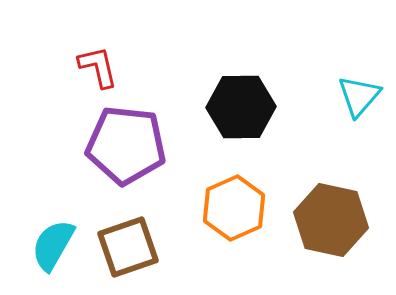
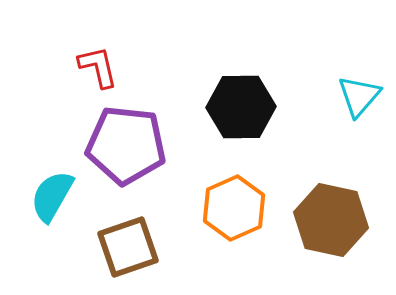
cyan semicircle: moved 1 px left, 49 px up
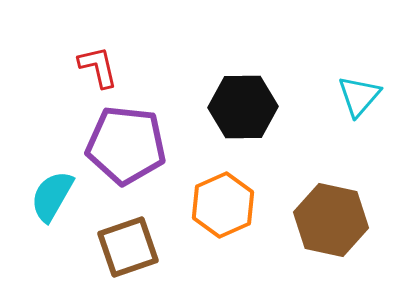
black hexagon: moved 2 px right
orange hexagon: moved 11 px left, 3 px up
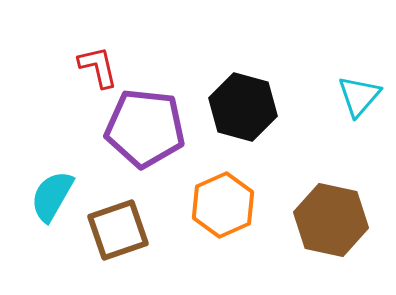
black hexagon: rotated 16 degrees clockwise
purple pentagon: moved 19 px right, 17 px up
brown square: moved 10 px left, 17 px up
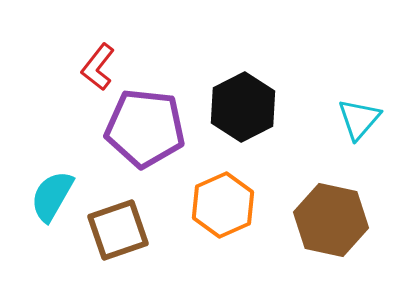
red L-shape: rotated 129 degrees counterclockwise
cyan triangle: moved 23 px down
black hexagon: rotated 18 degrees clockwise
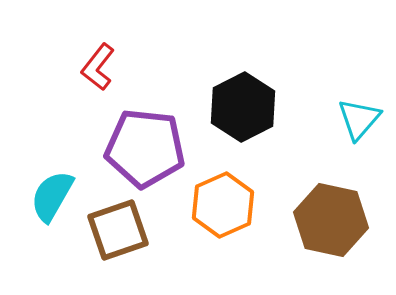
purple pentagon: moved 20 px down
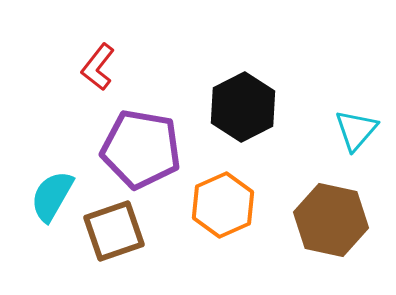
cyan triangle: moved 3 px left, 11 px down
purple pentagon: moved 4 px left, 1 px down; rotated 4 degrees clockwise
brown square: moved 4 px left, 1 px down
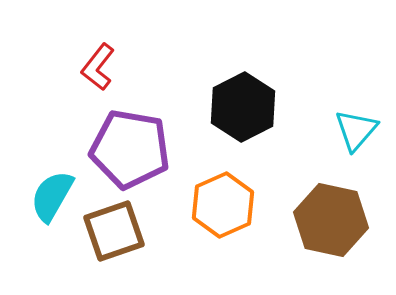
purple pentagon: moved 11 px left
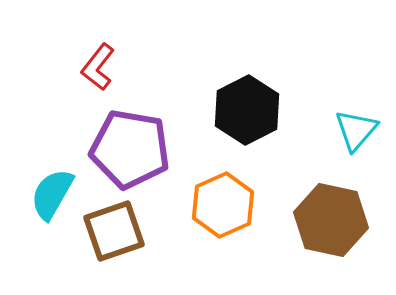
black hexagon: moved 4 px right, 3 px down
cyan semicircle: moved 2 px up
